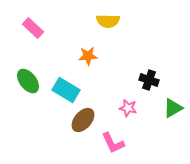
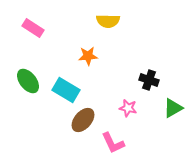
pink rectangle: rotated 10 degrees counterclockwise
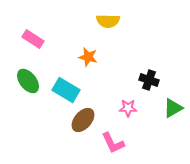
pink rectangle: moved 11 px down
orange star: moved 1 px down; rotated 18 degrees clockwise
pink star: rotated 12 degrees counterclockwise
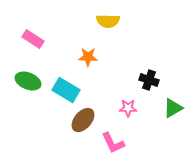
orange star: rotated 12 degrees counterclockwise
green ellipse: rotated 30 degrees counterclockwise
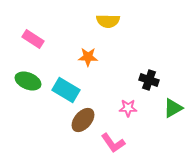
pink L-shape: rotated 10 degrees counterclockwise
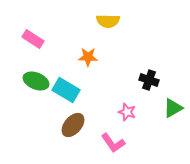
green ellipse: moved 8 px right
pink star: moved 1 px left, 4 px down; rotated 18 degrees clockwise
brown ellipse: moved 10 px left, 5 px down
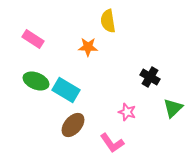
yellow semicircle: rotated 80 degrees clockwise
orange star: moved 10 px up
black cross: moved 1 px right, 3 px up; rotated 12 degrees clockwise
green triangle: rotated 15 degrees counterclockwise
pink L-shape: moved 1 px left
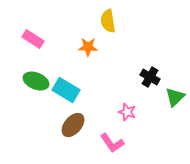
green triangle: moved 2 px right, 11 px up
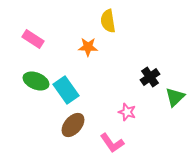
black cross: rotated 24 degrees clockwise
cyan rectangle: rotated 24 degrees clockwise
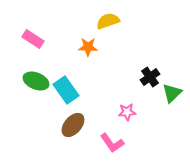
yellow semicircle: rotated 80 degrees clockwise
green triangle: moved 3 px left, 4 px up
pink star: rotated 24 degrees counterclockwise
